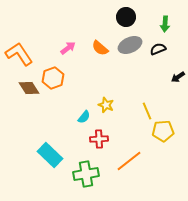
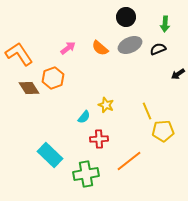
black arrow: moved 3 px up
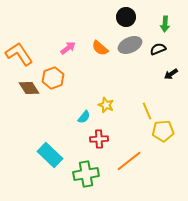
black arrow: moved 7 px left
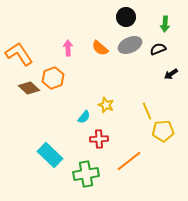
pink arrow: rotated 56 degrees counterclockwise
brown diamond: rotated 15 degrees counterclockwise
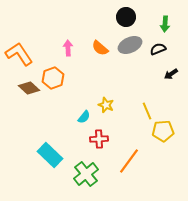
orange line: rotated 16 degrees counterclockwise
green cross: rotated 30 degrees counterclockwise
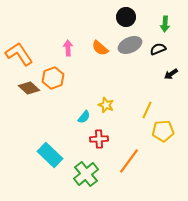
yellow line: moved 1 px up; rotated 48 degrees clockwise
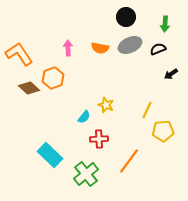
orange semicircle: rotated 30 degrees counterclockwise
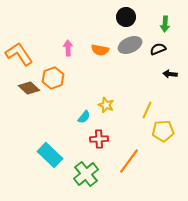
orange semicircle: moved 2 px down
black arrow: moved 1 px left; rotated 40 degrees clockwise
